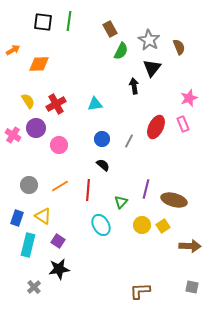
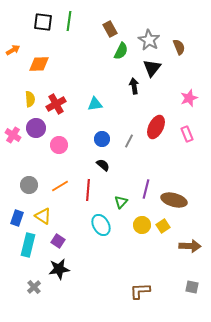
yellow semicircle: moved 2 px right, 2 px up; rotated 28 degrees clockwise
pink rectangle: moved 4 px right, 10 px down
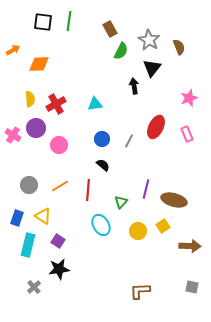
yellow circle: moved 4 px left, 6 px down
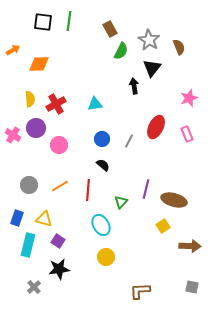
yellow triangle: moved 1 px right, 3 px down; rotated 18 degrees counterclockwise
yellow circle: moved 32 px left, 26 px down
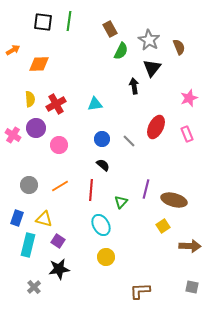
gray line: rotated 72 degrees counterclockwise
red line: moved 3 px right
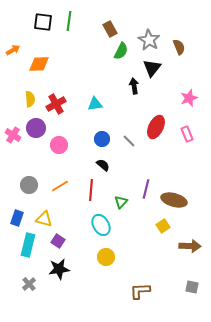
gray cross: moved 5 px left, 3 px up
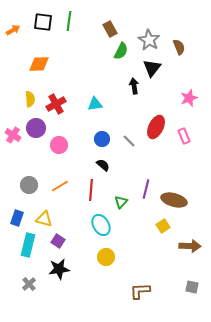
orange arrow: moved 20 px up
pink rectangle: moved 3 px left, 2 px down
